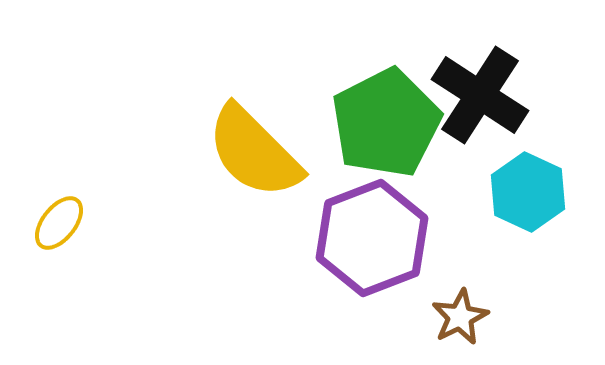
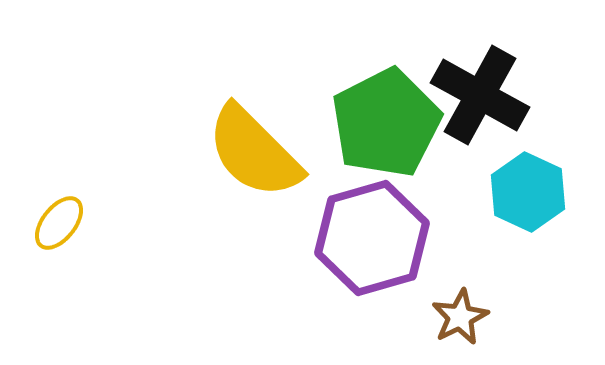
black cross: rotated 4 degrees counterclockwise
purple hexagon: rotated 5 degrees clockwise
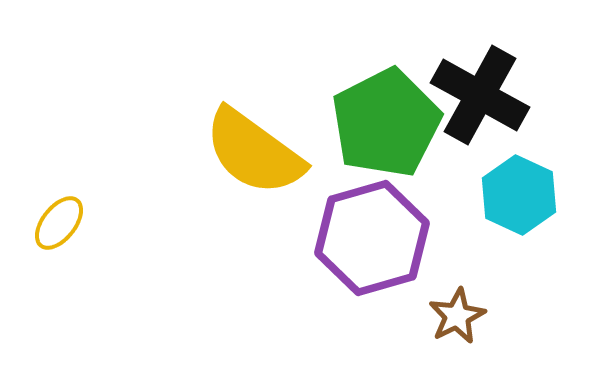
yellow semicircle: rotated 9 degrees counterclockwise
cyan hexagon: moved 9 px left, 3 px down
brown star: moved 3 px left, 1 px up
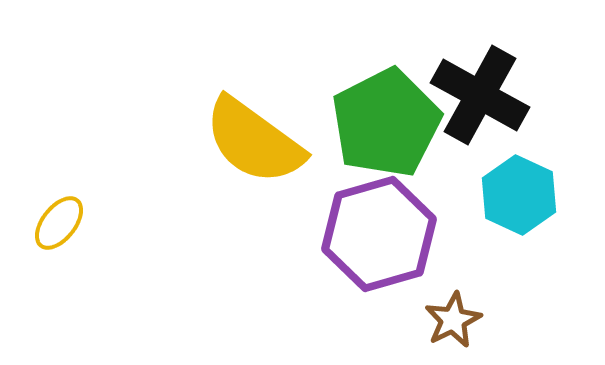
yellow semicircle: moved 11 px up
purple hexagon: moved 7 px right, 4 px up
brown star: moved 4 px left, 4 px down
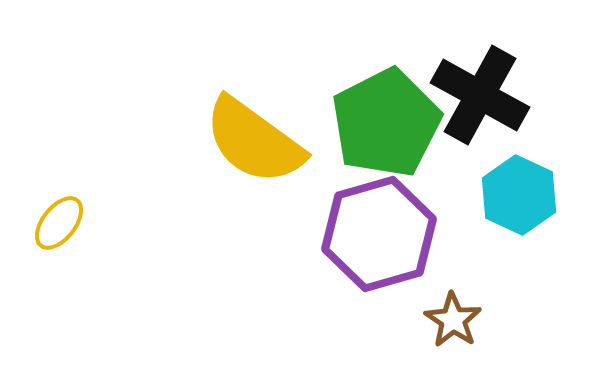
brown star: rotated 12 degrees counterclockwise
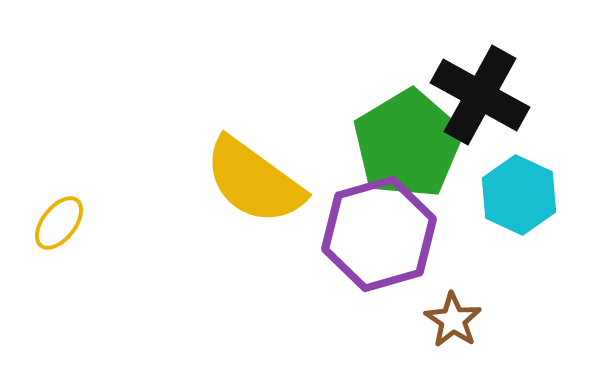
green pentagon: moved 22 px right, 21 px down; rotated 4 degrees counterclockwise
yellow semicircle: moved 40 px down
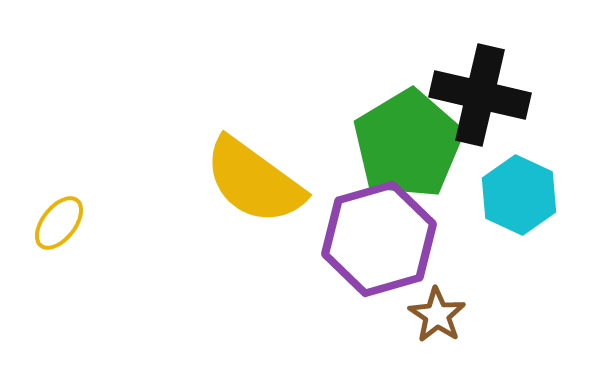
black cross: rotated 16 degrees counterclockwise
purple hexagon: moved 5 px down
brown star: moved 16 px left, 5 px up
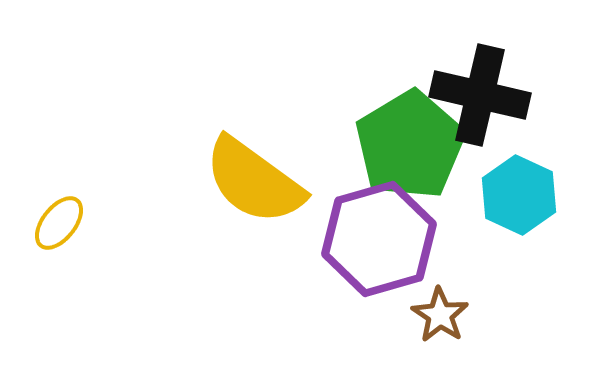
green pentagon: moved 2 px right, 1 px down
brown star: moved 3 px right
